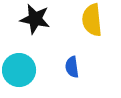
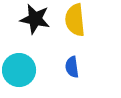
yellow semicircle: moved 17 px left
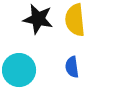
black star: moved 3 px right
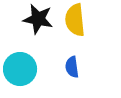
cyan circle: moved 1 px right, 1 px up
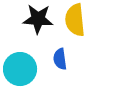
black star: rotated 8 degrees counterclockwise
blue semicircle: moved 12 px left, 8 px up
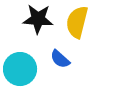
yellow semicircle: moved 2 px right, 2 px down; rotated 20 degrees clockwise
blue semicircle: rotated 40 degrees counterclockwise
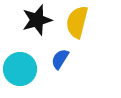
black star: moved 1 px left, 1 px down; rotated 20 degrees counterclockwise
blue semicircle: rotated 80 degrees clockwise
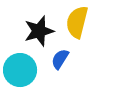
black star: moved 2 px right, 11 px down
cyan circle: moved 1 px down
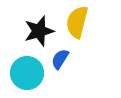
cyan circle: moved 7 px right, 3 px down
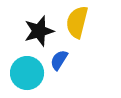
blue semicircle: moved 1 px left, 1 px down
